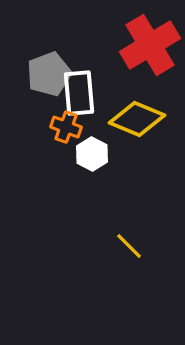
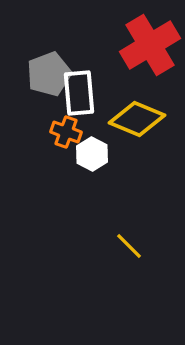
orange cross: moved 5 px down
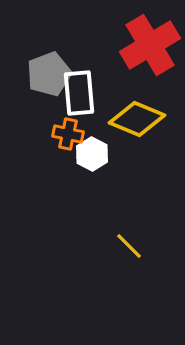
orange cross: moved 2 px right, 2 px down; rotated 8 degrees counterclockwise
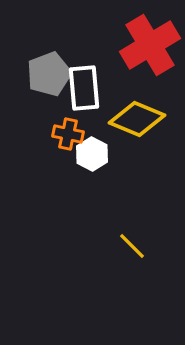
white rectangle: moved 5 px right, 5 px up
yellow line: moved 3 px right
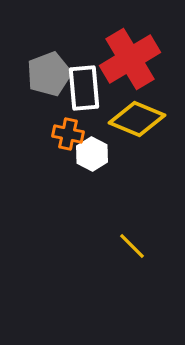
red cross: moved 20 px left, 14 px down
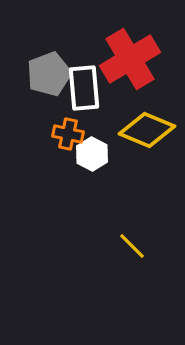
yellow diamond: moved 10 px right, 11 px down
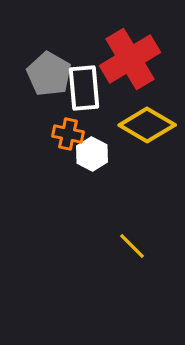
gray pentagon: rotated 21 degrees counterclockwise
yellow diamond: moved 5 px up; rotated 8 degrees clockwise
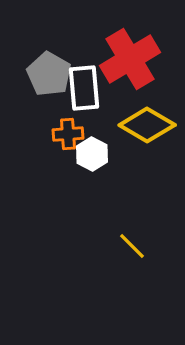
orange cross: rotated 16 degrees counterclockwise
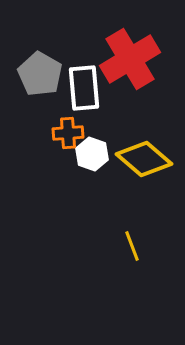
gray pentagon: moved 9 px left
yellow diamond: moved 3 px left, 34 px down; rotated 10 degrees clockwise
orange cross: moved 1 px up
white hexagon: rotated 8 degrees counterclockwise
yellow line: rotated 24 degrees clockwise
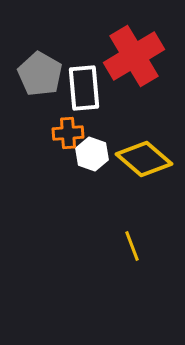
red cross: moved 4 px right, 3 px up
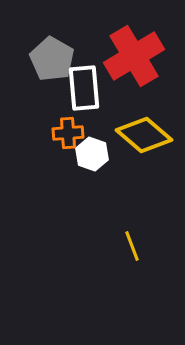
gray pentagon: moved 12 px right, 15 px up
yellow diamond: moved 24 px up
